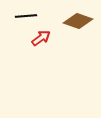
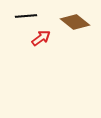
brown diamond: moved 3 px left, 1 px down; rotated 20 degrees clockwise
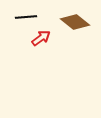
black line: moved 1 px down
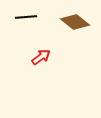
red arrow: moved 19 px down
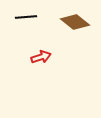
red arrow: rotated 18 degrees clockwise
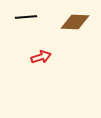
brown diamond: rotated 36 degrees counterclockwise
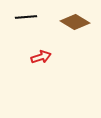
brown diamond: rotated 28 degrees clockwise
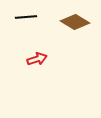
red arrow: moved 4 px left, 2 px down
